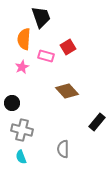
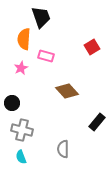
red square: moved 24 px right
pink star: moved 1 px left, 1 px down
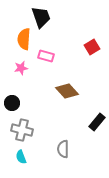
pink star: rotated 16 degrees clockwise
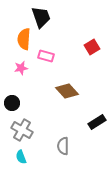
black rectangle: rotated 18 degrees clockwise
gray cross: rotated 15 degrees clockwise
gray semicircle: moved 3 px up
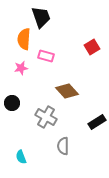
gray cross: moved 24 px right, 13 px up
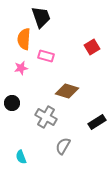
brown diamond: rotated 30 degrees counterclockwise
gray semicircle: rotated 30 degrees clockwise
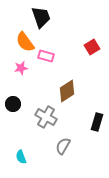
orange semicircle: moved 1 px right, 3 px down; rotated 40 degrees counterclockwise
brown diamond: rotated 50 degrees counterclockwise
black circle: moved 1 px right, 1 px down
black rectangle: rotated 42 degrees counterclockwise
